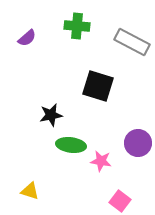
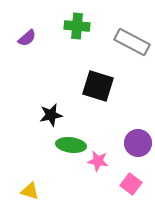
pink star: moved 3 px left
pink square: moved 11 px right, 17 px up
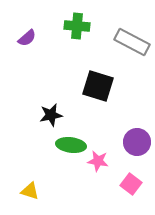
purple circle: moved 1 px left, 1 px up
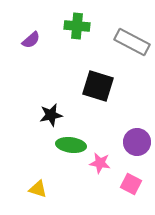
purple semicircle: moved 4 px right, 2 px down
pink star: moved 2 px right, 2 px down
pink square: rotated 10 degrees counterclockwise
yellow triangle: moved 8 px right, 2 px up
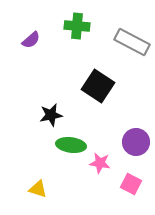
black square: rotated 16 degrees clockwise
purple circle: moved 1 px left
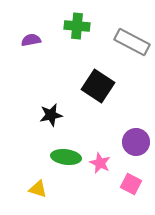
purple semicircle: rotated 150 degrees counterclockwise
green ellipse: moved 5 px left, 12 px down
pink star: rotated 15 degrees clockwise
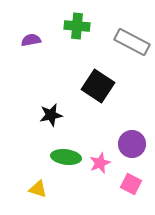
purple circle: moved 4 px left, 2 px down
pink star: rotated 25 degrees clockwise
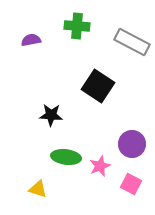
black star: rotated 15 degrees clockwise
pink star: moved 3 px down
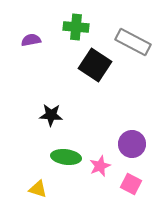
green cross: moved 1 px left, 1 px down
gray rectangle: moved 1 px right
black square: moved 3 px left, 21 px up
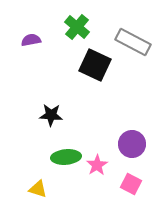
green cross: moved 1 px right; rotated 35 degrees clockwise
black square: rotated 8 degrees counterclockwise
green ellipse: rotated 12 degrees counterclockwise
pink star: moved 3 px left, 1 px up; rotated 10 degrees counterclockwise
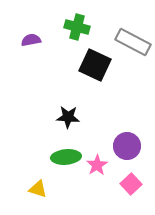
green cross: rotated 25 degrees counterclockwise
black star: moved 17 px right, 2 px down
purple circle: moved 5 px left, 2 px down
pink square: rotated 20 degrees clockwise
